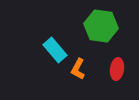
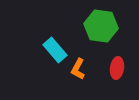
red ellipse: moved 1 px up
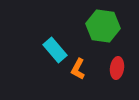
green hexagon: moved 2 px right
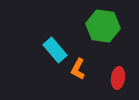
red ellipse: moved 1 px right, 10 px down
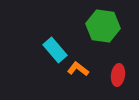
orange L-shape: rotated 100 degrees clockwise
red ellipse: moved 3 px up
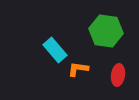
green hexagon: moved 3 px right, 5 px down
orange L-shape: rotated 30 degrees counterclockwise
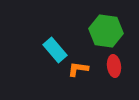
red ellipse: moved 4 px left, 9 px up; rotated 15 degrees counterclockwise
